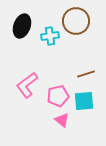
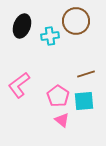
pink L-shape: moved 8 px left
pink pentagon: rotated 25 degrees counterclockwise
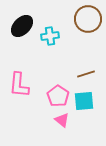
brown circle: moved 12 px right, 2 px up
black ellipse: rotated 25 degrees clockwise
pink L-shape: rotated 48 degrees counterclockwise
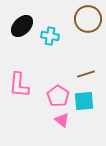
cyan cross: rotated 18 degrees clockwise
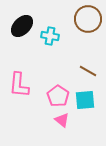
brown line: moved 2 px right, 3 px up; rotated 48 degrees clockwise
cyan square: moved 1 px right, 1 px up
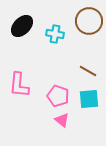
brown circle: moved 1 px right, 2 px down
cyan cross: moved 5 px right, 2 px up
pink pentagon: rotated 15 degrees counterclockwise
cyan square: moved 4 px right, 1 px up
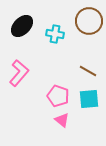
pink L-shape: moved 12 px up; rotated 144 degrees counterclockwise
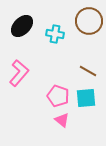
cyan square: moved 3 px left, 1 px up
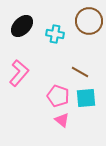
brown line: moved 8 px left, 1 px down
